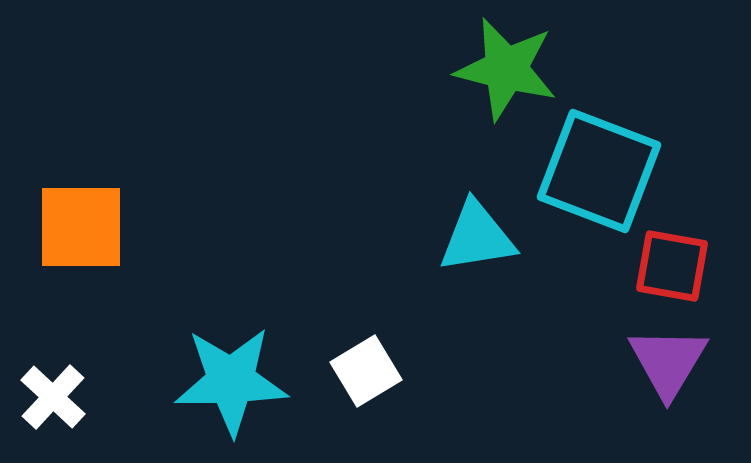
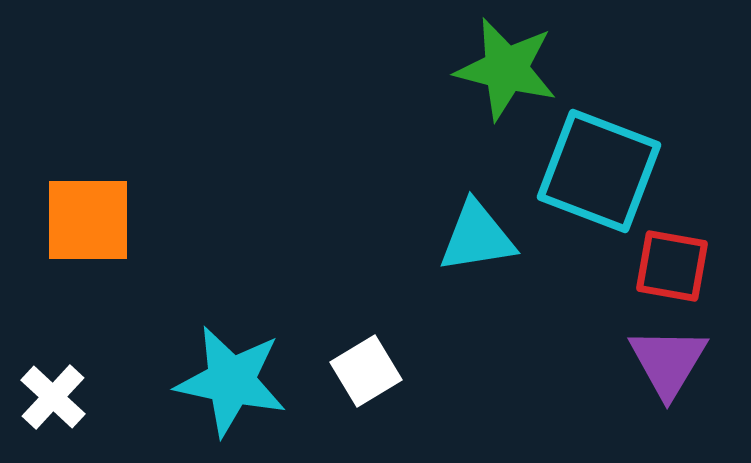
orange square: moved 7 px right, 7 px up
cyan star: rotated 13 degrees clockwise
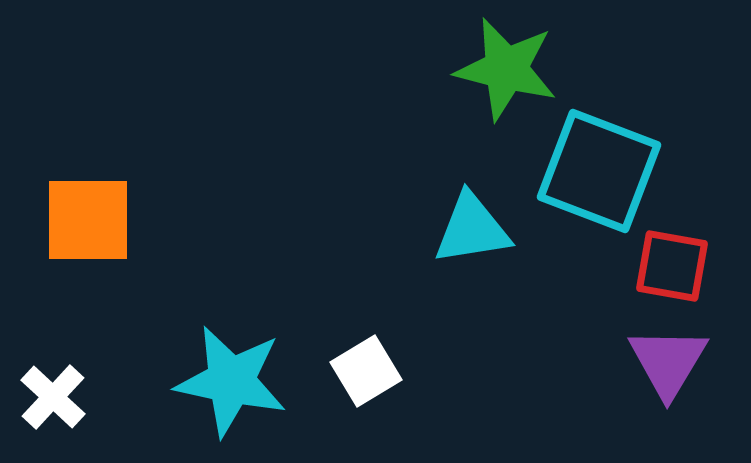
cyan triangle: moved 5 px left, 8 px up
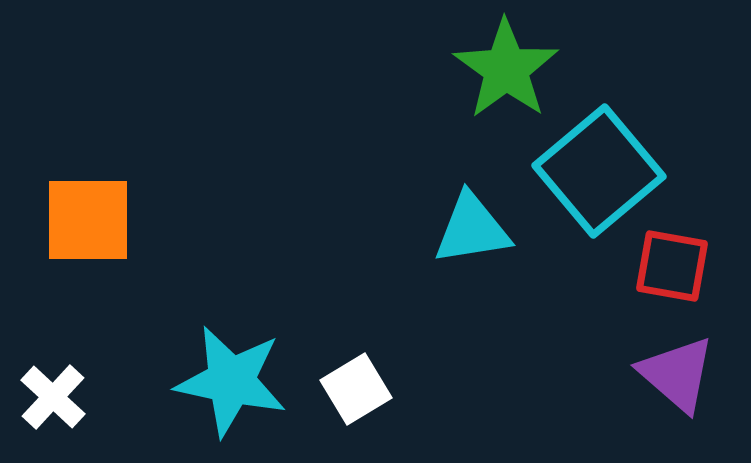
green star: rotated 22 degrees clockwise
cyan square: rotated 29 degrees clockwise
purple triangle: moved 9 px right, 12 px down; rotated 20 degrees counterclockwise
white square: moved 10 px left, 18 px down
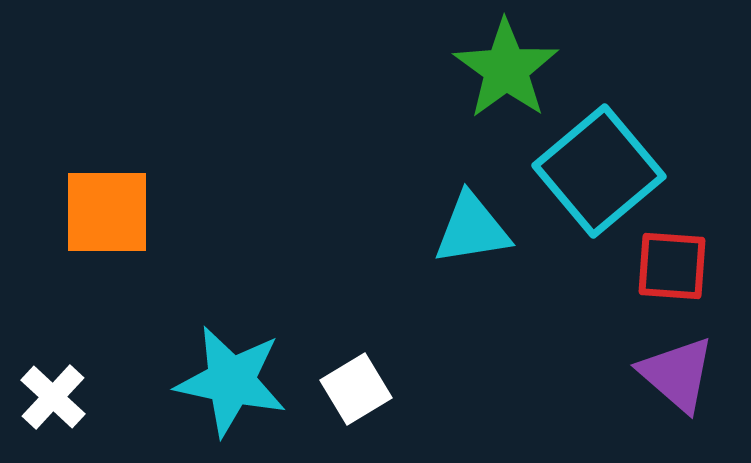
orange square: moved 19 px right, 8 px up
red square: rotated 6 degrees counterclockwise
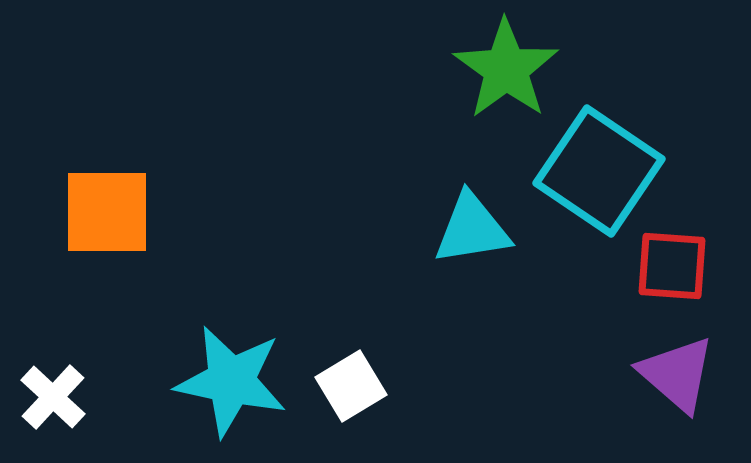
cyan square: rotated 16 degrees counterclockwise
white square: moved 5 px left, 3 px up
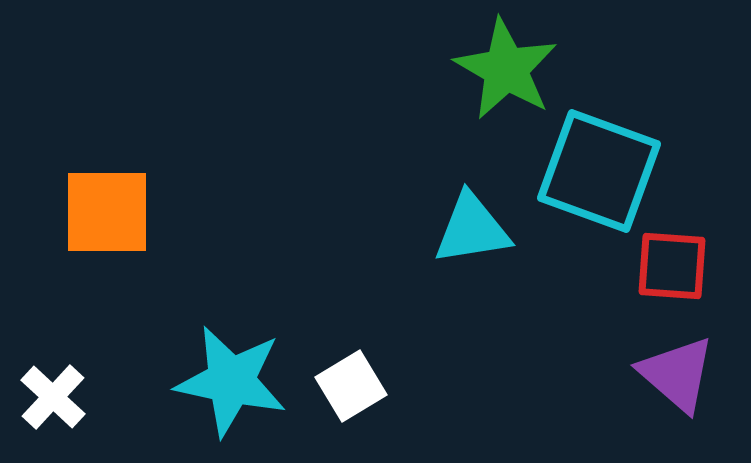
green star: rotated 6 degrees counterclockwise
cyan square: rotated 14 degrees counterclockwise
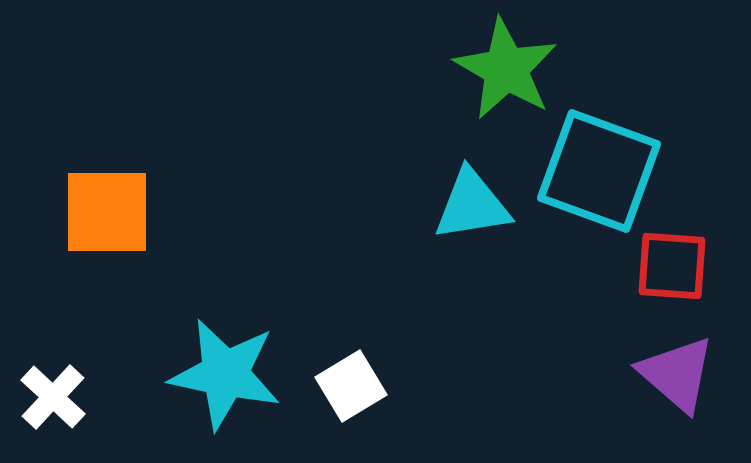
cyan triangle: moved 24 px up
cyan star: moved 6 px left, 7 px up
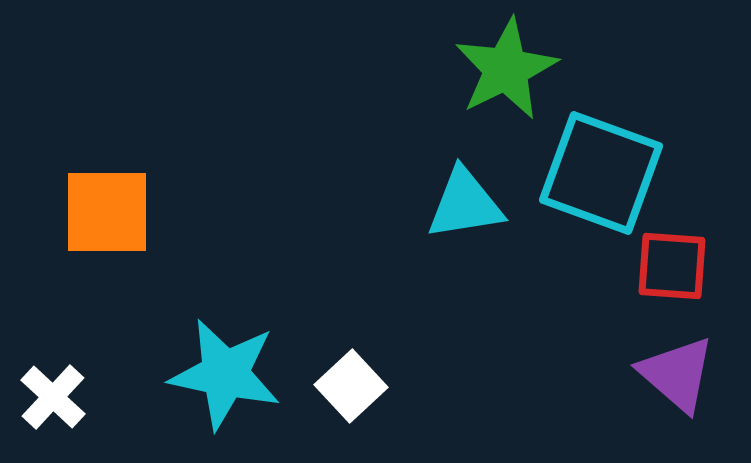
green star: rotated 16 degrees clockwise
cyan square: moved 2 px right, 2 px down
cyan triangle: moved 7 px left, 1 px up
white square: rotated 12 degrees counterclockwise
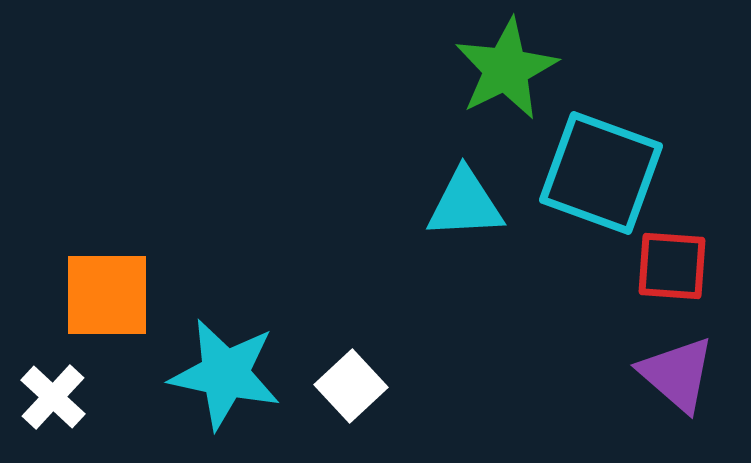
cyan triangle: rotated 6 degrees clockwise
orange square: moved 83 px down
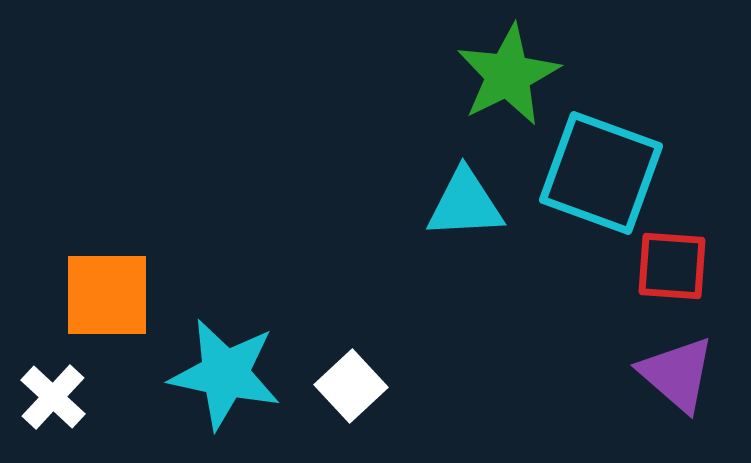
green star: moved 2 px right, 6 px down
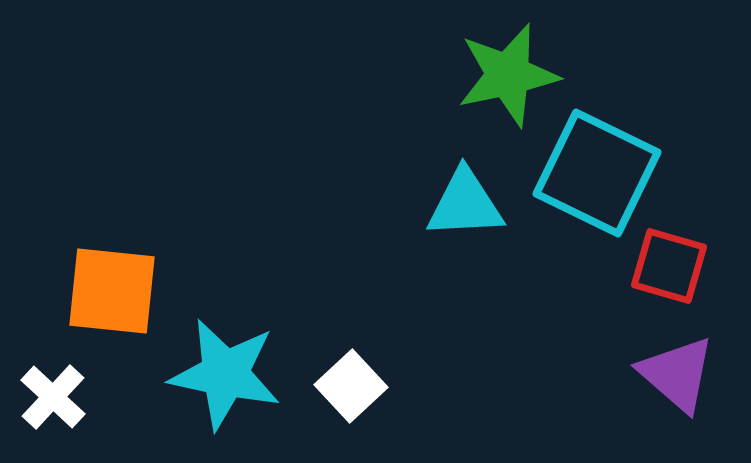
green star: rotated 14 degrees clockwise
cyan square: moved 4 px left; rotated 6 degrees clockwise
red square: moved 3 px left; rotated 12 degrees clockwise
orange square: moved 5 px right, 4 px up; rotated 6 degrees clockwise
